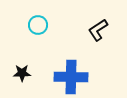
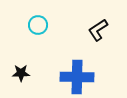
black star: moved 1 px left
blue cross: moved 6 px right
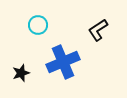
black star: rotated 18 degrees counterclockwise
blue cross: moved 14 px left, 15 px up; rotated 24 degrees counterclockwise
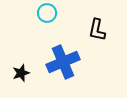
cyan circle: moved 9 px right, 12 px up
black L-shape: moved 1 px left; rotated 45 degrees counterclockwise
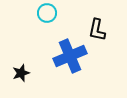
blue cross: moved 7 px right, 6 px up
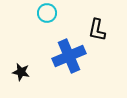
blue cross: moved 1 px left
black star: moved 1 px up; rotated 30 degrees clockwise
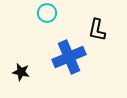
blue cross: moved 1 px down
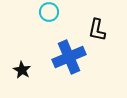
cyan circle: moved 2 px right, 1 px up
black star: moved 1 px right, 2 px up; rotated 18 degrees clockwise
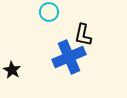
black L-shape: moved 14 px left, 5 px down
black star: moved 10 px left
